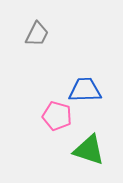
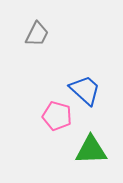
blue trapezoid: rotated 44 degrees clockwise
green triangle: moved 2 px right; rotated 20 degrees counterclockwise
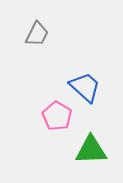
blue trapezoid: moved 3 px up
pink pentagon: rotated 16 degrees clockwise
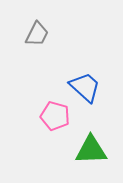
pink pentagon: moved 2 px left; rotated 16 degrees counterclockwise
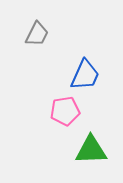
blue trapezoid: moved 12 px up; rotated 72 degrees clockwise
pink pentagon: moved 10 px right, 5 px up; rotated 24 degrees counterclockwise
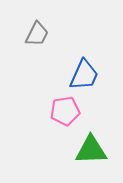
blue trapezoid: moved 1 px left
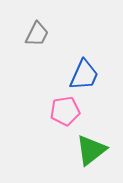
green triangle: rotated 36 degrees counterclockwise
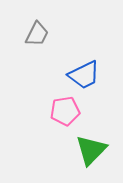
blue trapezoid: rotated 40 degrees clockwise
green triangle: rotated 8 degrees counterclockwise
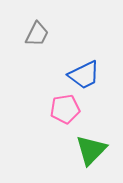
pink pentagon: moved 2 px up
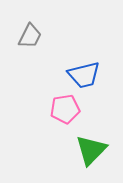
gray trapezoid: moved 7 px left, 2 px down
blue trapezoid: rotated 12 degrees clockwise
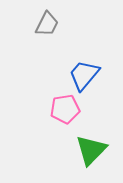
gray trapezoid: moved 17 px right, 12 px up
blue trapezoid: rotated 144 degrees clockwise
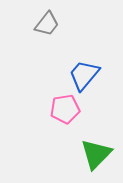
gray trapezoid: rotated 12 degrees clockwise
green triangle: moved 5 px right, 4 px down
